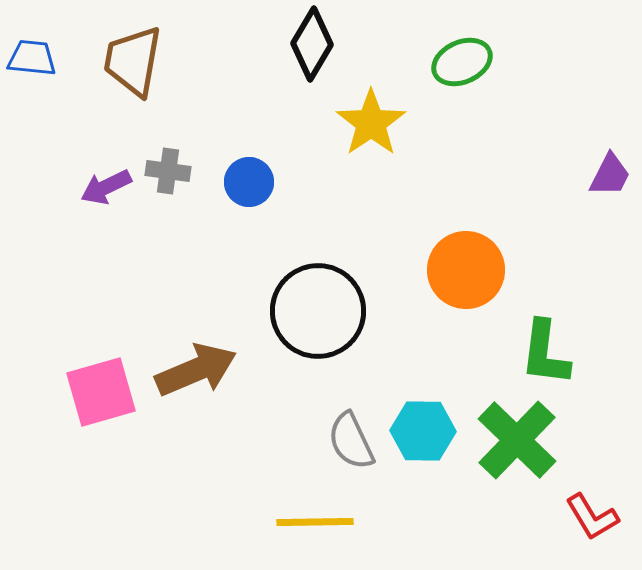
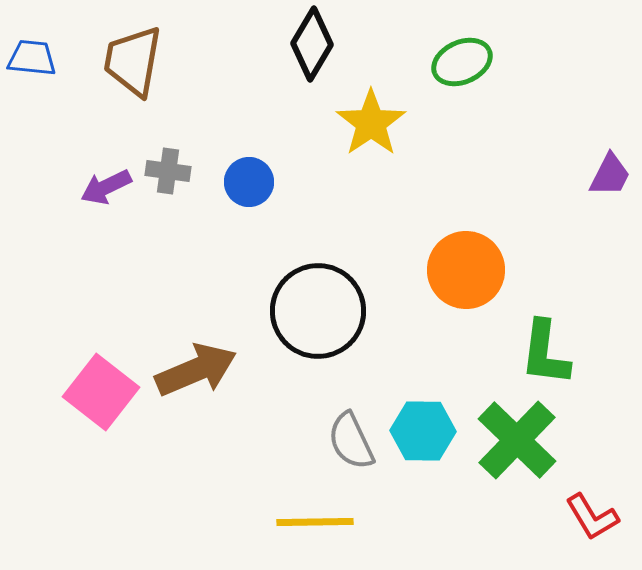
pink square: rotated 36 degrees counterclockwise
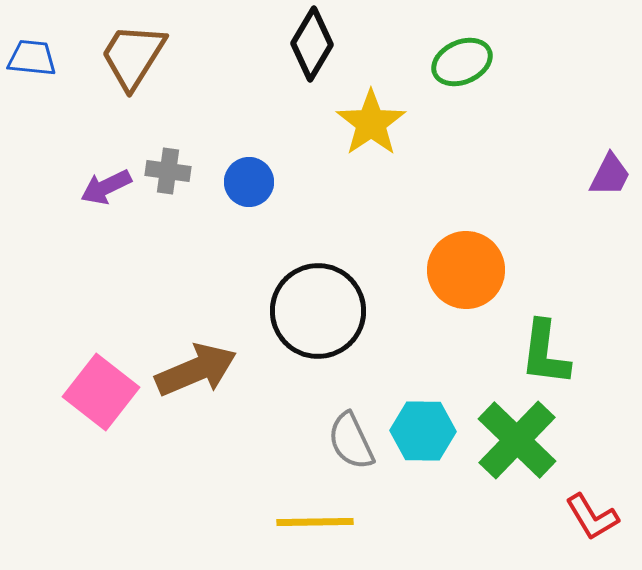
brown trapezoid: moved 5 px up; rotated 22 degrees clockwise
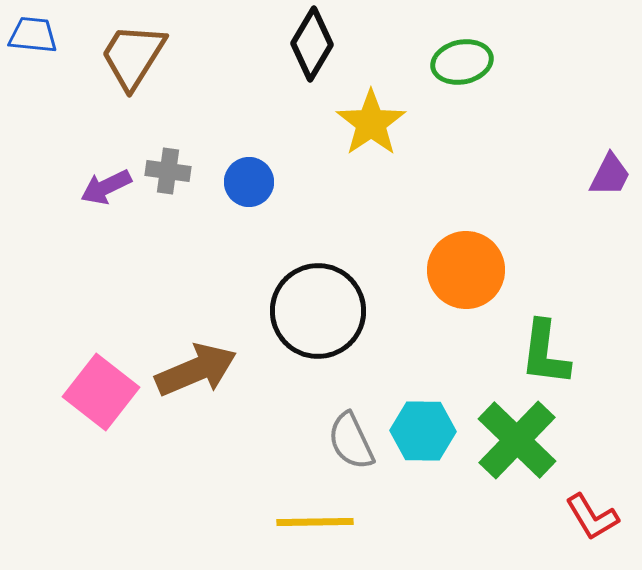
blue trapezoid: moved 1 px right, 23 px up
green ellipse: rotated 12 degrees clockwise
